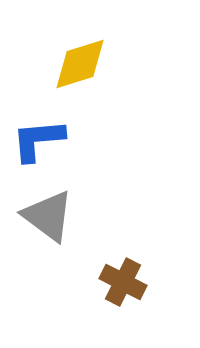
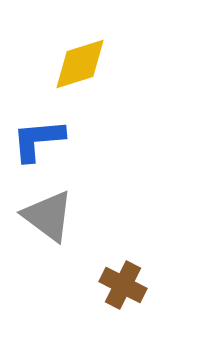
brown cross: moved 3 px down
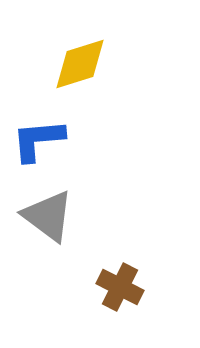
brown cross: moved 3 px left, 2 px down
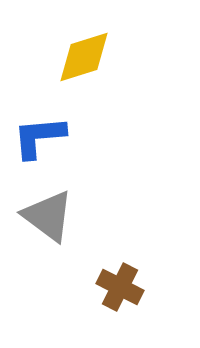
yellow diamond: moved 4 px right, 7 px up
blue L-shape: moved 1 px right, 3 px up
